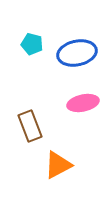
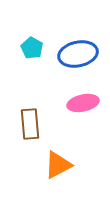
cyan pentagon: moved 4 px down; rotated 15 degrees clockwise
blue ellipse: moved 1 px right, 1 px down
brown rectangle: moved 2 px up; rotated 16 degrees clockwise
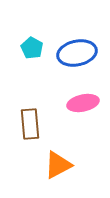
blue ellipse: moved 1 px left, 1 px up
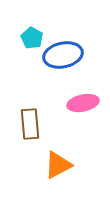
cyan pentagon: moved 10 px up
blue ellipse: moved 14 px left, 2 px down
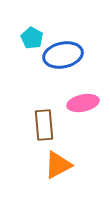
brown rectangle: moved 14 px right, 1 px down
